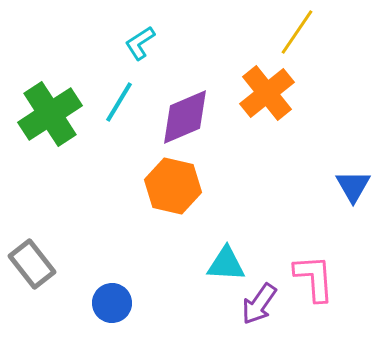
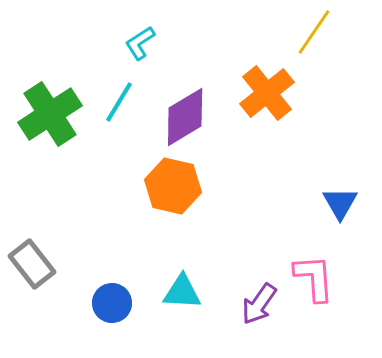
yellow line: moved 17 px right
purple diamond: rotated 8 degrees counterclockwise
blue triangle: moved 13 px left, 17 px down
cyan triangle: moved 44 px left, 28 px down
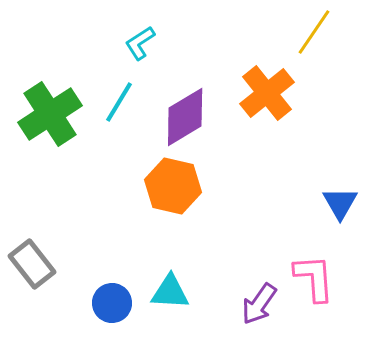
cyan triangle: moved 12 px left
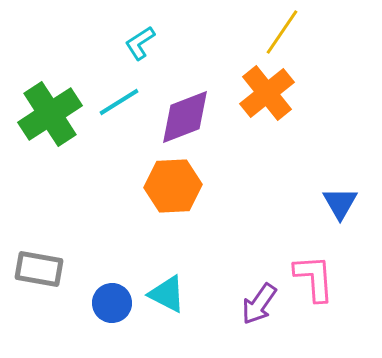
yellow line: moved 32 px left
cyan line: rotated 27 degrees clockwise
purple diamond: rotated 10 degrees clockwise
orange hexagon: rotated 16 degrees counterclockwise
gray rectangle: moved 7 px right, 5 px down; rotated 42 degrees counterclockwise
cyan triangle: moved 3 px left, 2 px down; rotated 24 degrees clockwise
